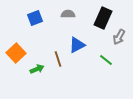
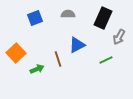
green line: rotated 64 degrees counterclockwise
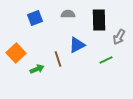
black rectangle: moved 4 px left, 2 px down; rotated 25 degrees counterclockwise
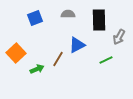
brown line: rotated 49 degrees clockwise
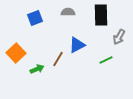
gray semicircle: moved 2 px up
black rectangle: moved 2 px right, 5 px up
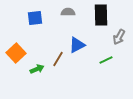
blue square: rotated 14 degrees clockwise
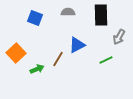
blue square: rotated 28 degrees clockwise
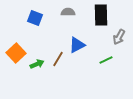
green arrow: moved 5 px up
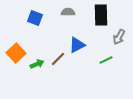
brown line: rotated 14 degrees clockwise
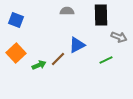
gray semicircle: moved 1 px left, 1 px up
blue square: moved 19 px left, 2 px down
gray arrow: rotated 98 degrees counterclockwise
green arrow: moved 2 px right, 1 px down
